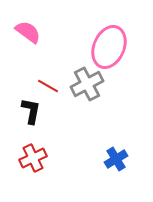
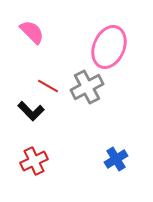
pink semicircle: moved 4 px right; rotated 8 degrees clockwise
gray cross: moved 3 px down
black L-shape: rotated 124 degrees clockwise
red cross: moved 1 px right, 3 px down
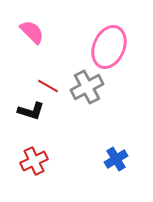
black L-shape: rotated 28 degrees counterclockwise
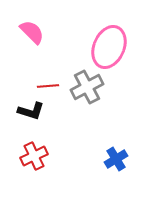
red line: rotated 35 degrees counterclockwise
red cross: moved 5 px up
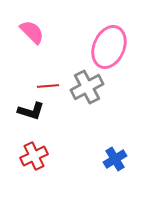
blue cross: moved 1 px left
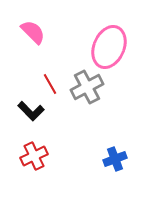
pink semicircle: moved 1 px right
red line: moved 2 px right, 2 px up; rotated 65 degrees clockwise
black L-shape: rotated 28 degrees clockwise
blue cross: rotated 10 degrees clockwise
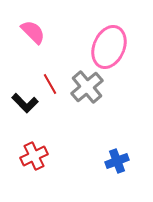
gray cross: rotated 12 degrees counterclockwise
black L-shape: moved 6 px left, 8 px up
blue cross: moved 2 px right, 2 px down
